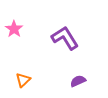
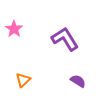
purple L-shape: moved 1 px down
purple semicircle: rotated 56 degrees clockwise
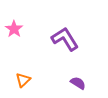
purple semicircle: moved 2 px down
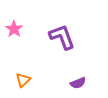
purple L-shape: moved 3 px left, 2 px up; rotated 12 degrees clockwise
purple semicircle: rotated 126 degrees clockwise
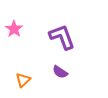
purple semicircle: moved 18 px left, 11 px up; rotated 56 degrees clockwise
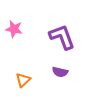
pink star: rotated 24 degrees counterclockwise
purple semicircle: rotated 21 degrees counterclockwise
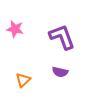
pink star: moved 1 px right
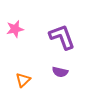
pink star: rotated 24 degrees counterclockwise
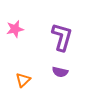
purple L-shape: rotated 36 degrees clockwise
